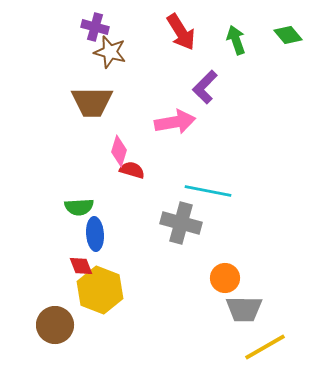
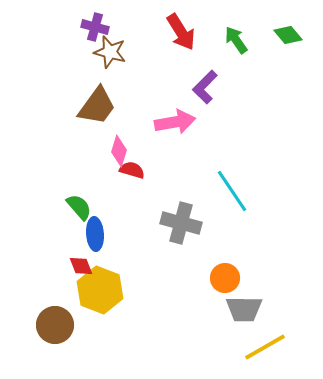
green arrow: rotated 16 degrees counterclockwise
brown trapezoid: moved 5 px right, 4 px down; rotated 54 degrees counterclockwise
cyan line: moved 24 px right; rotated 45 degrees clockwise
green semicircle: rotated 128 degrees counterclockwise
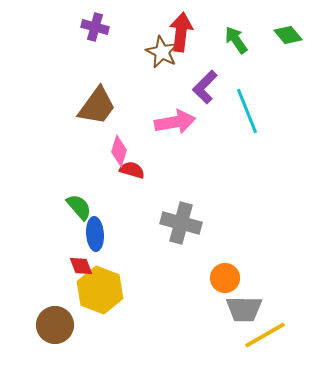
red arrow: rotated 141 degrees counterclockwise
brown star: moved 52 px right; rotated 12 degrees clockwise
cyan line: moved 15 px right, 80 px up; rotated 12 degrees clockwise
yellow line: moved 12 px up
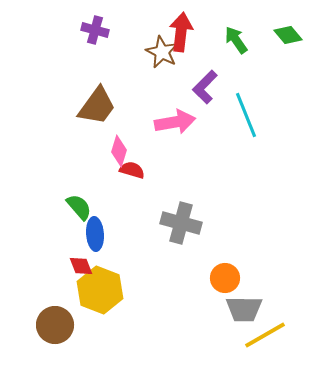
purple cross: moved 3 px down
cyan line: moved 1 px left, 4 px down
